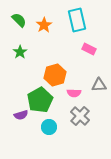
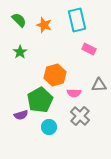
orange star: rotated 21 degrees counterclockwise
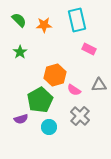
orange star: rotated 21 degrees counterclockwise
pink semicircle: moved 3 px up; rotated 32 degrees clockwise
purple semicircle: moved 4 px down
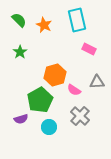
orange star: rotated 28 degrees clockwise
gray triangle: moved 2 px left, 3 px up
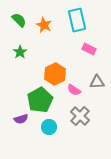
orange hexagon: moved 1 px up; rotated 10 degrees counterclockwise
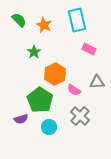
green star: moved 14 px right
green pentagon: rotated 10 degrees counterclockwise
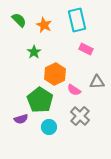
pink rectangle: moved 3 px left
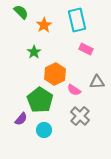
green semicircle: moved 2 px right, 8 px up
orange star: rotated 14 degrees clockwise
purple semicircle: rotated 32 degrees counterclockwise
cyan circle: moved 5 px left, 3 px down
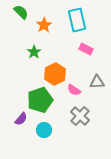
green pentagon: rotated 20 degrees clockwise
